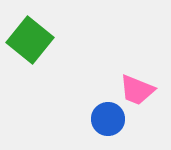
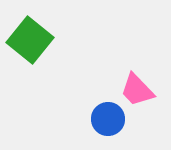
pink trapezoid: rotated 24 degrees clockwise
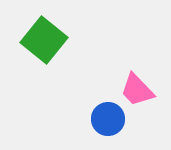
green square: moved 14 px right
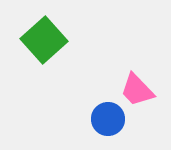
green square: rotated 9 degrees clockwise
